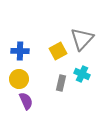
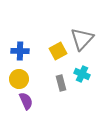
gray rectangle: rotated 28 degrees counterclockwise
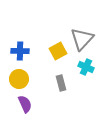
cyan cross: moved 4 px right, 7 px up
purple semicircle: moved 1 px left, 3 px down
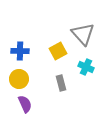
gray triangle: moved 1 px right, 5 px up; rotated 25 degrees counterclockwise
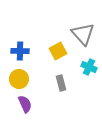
cyan cross: moved 3 px right
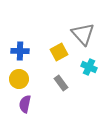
yellow square: moved 1 px right, 1 px down
gray rectangle: rotated 21 degrees counterclockwise
purple semicircle: rotated 144 degrees counterclockwise
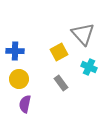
blue cross: moved 5 px left
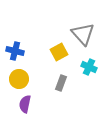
blue cross: rotated 12 degrees clockwise
gray rectangle: rotated 56 degrees clockwise
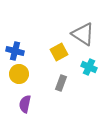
gray triangle: rotated 15 degrees counterclockwise
yellow circle: moved 5 px up
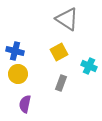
gray triangle: moved 16 px left, 15 px up
cyan cross: moved 1 px up
yellow circle: moved 1 px left
